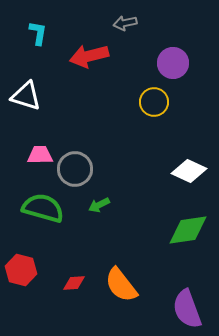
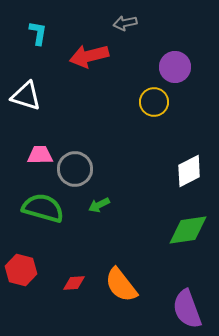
purple circle: moved 2 px right, 4 px down
white diamond: rotated 52 degrees counterclockwise
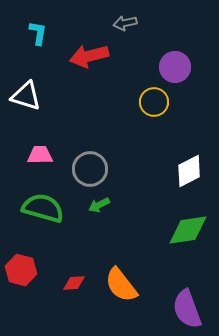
gray circle: moved 15 px right
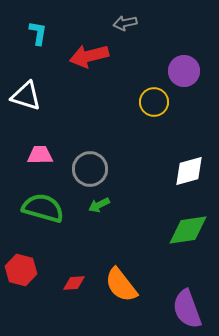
purple circle: moved 9 px right, 4 px down
white diamond: rotated 12 degrees clockwise
